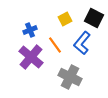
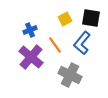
black square: moved 3 px left; rotated 18 degrees counterclockwise
gray cross: moved 2 px up
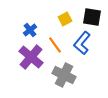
black square: moved 1 px right, 1 px up
blue cross: rotated 16 degrees counterclockwise
gray cross: moved 6 px left
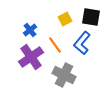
black square: moved 1 px left
purple cross: rotated 15 degrees clockwise
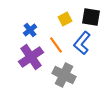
orange line: moved 1 px right
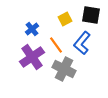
black square: moved 2 px up
blue cross: moved 2 px right, 1 px up
purple cross: moved 1 px right
gray cross: moved 6 px up
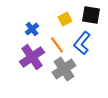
orange line: moved 1 px right
gray cross: rotated 30 degrees clockwise
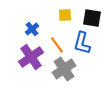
black square: moved 1 px right, 3 px down
yellow square: moved 4 px up; rotated 24 degrees clockwise
blue L-shape: rotated 25 degrees counterclockwise
purple cross: moved 1 px left
